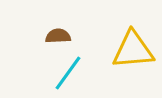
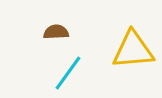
brown semicircle: moved 2 px left, 4 px up
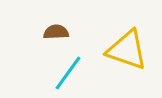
yellow triangle: moved 6 px left; rotated 24 degrees clockwise
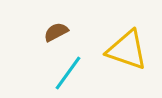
brown semicircle: rotated 25 degrees counterclockwise
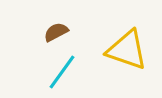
cyan line: moved 6 px left, 1 px up
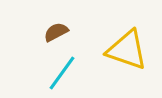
cyan line: moved 1 px down
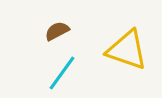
brown semicircle: moved 1 px right, 1 px up
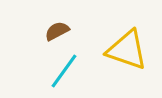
cyan line: moved 2 px right, 2 px up
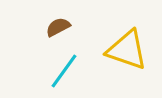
brown semicircle: moved 1 px right, 4 px up
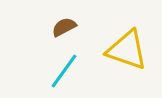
brown semicircle: moved 6 px right
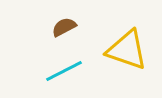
cyan line: rotated 27 degrees clockwise
